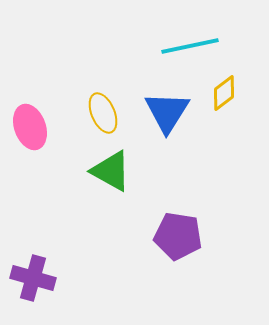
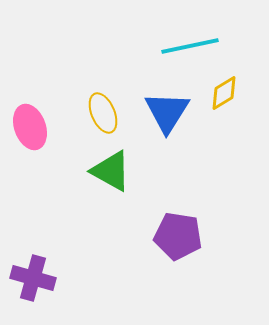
yellow diamond: rotated 6 degrees clockwise
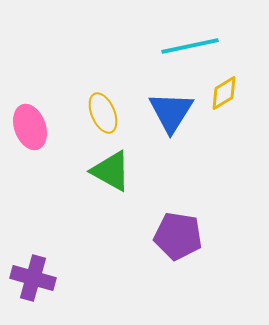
blue triangle: moved 4 px right
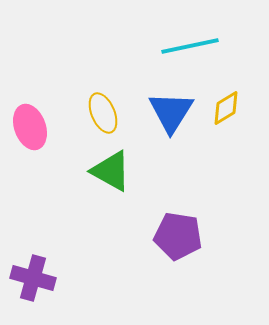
yellow diamond: moved 2 px right, 15 px down
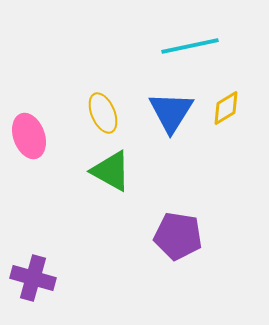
pink ellipse: moved 1 px left, 9 px down
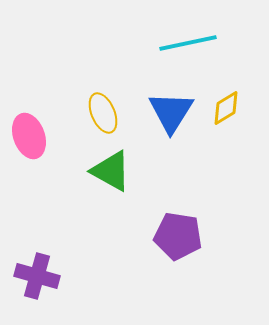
cyan line: moved 2 px left, 3 px up
purple cross: moved 4 px right, 2 px up
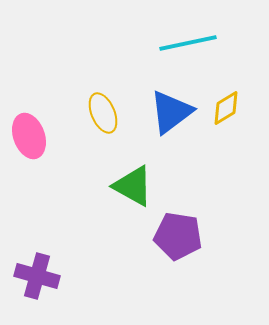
blue triangle: rotated 21 degrees clockwise
green triangle: moved 22 px right, 15 px down
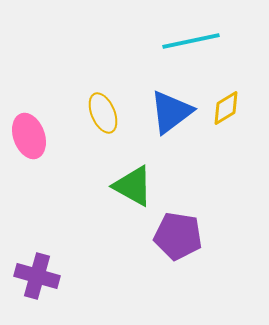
cyan line: moved 3 px right, 2 px up
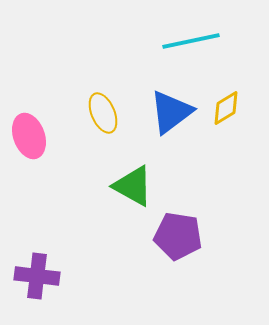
purple cross: rotated 9 degrees counterclockwise
